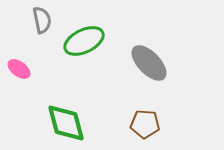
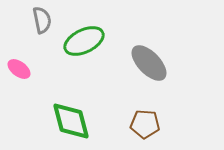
green diamond: moved 5 px right, 2 px up
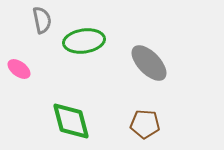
green ellipse: rotated 18 degrees clockwise
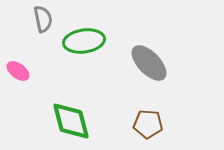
gray semicircle: moved 1 px right, 1 px up
pink ellipse: moved 1 px left, 2 px down
brown pentagon: moved 3 px right
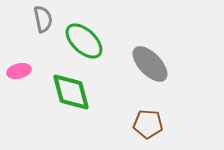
green ellipse: rotated 51 degrees clockwise
gray ellipse: moved 1 px right, 1 px down
pink ellipse: moved 1 px right; rotated 50 degrees counterclockwise
green diamond: moved 29 px up
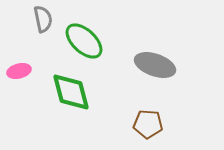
gray ellipse: moved 5 px right, 1 px down; rotated 27 degrees counterclockwise
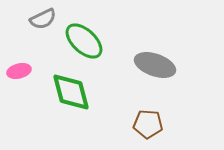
gray semicircle: rotated 76 degrees clockwise
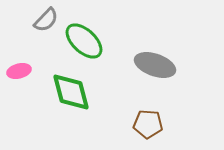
gray semicircle: moved 3 px right, 1 px down; rotated 20 degrees counterclockwise
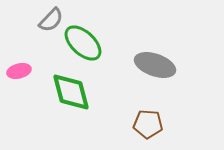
gray semicircle: moved 5 px right
green ellipse: moved 1 px left, 2 px down
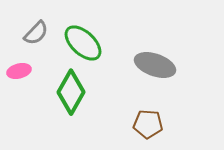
gray semicircle: moved 15 px left, 13 px down
green diamond: rotated 45 degrees clockwise
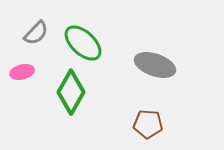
pink ellipse: moved 3 px right, 1 px down
